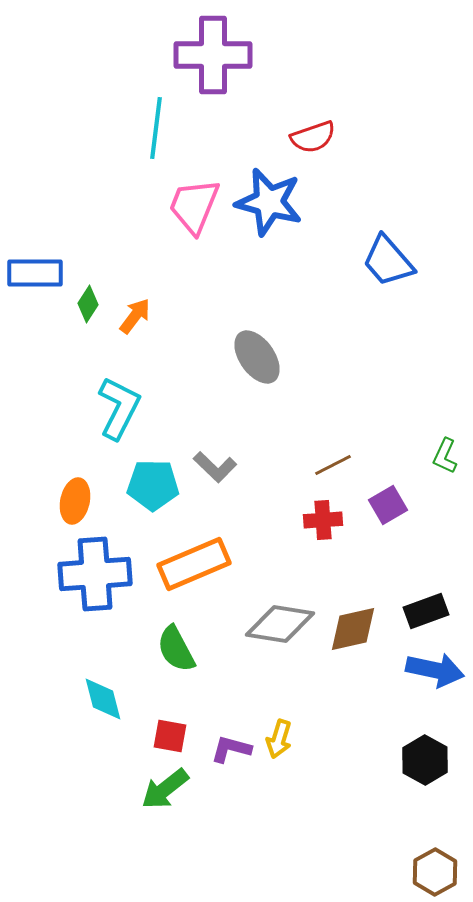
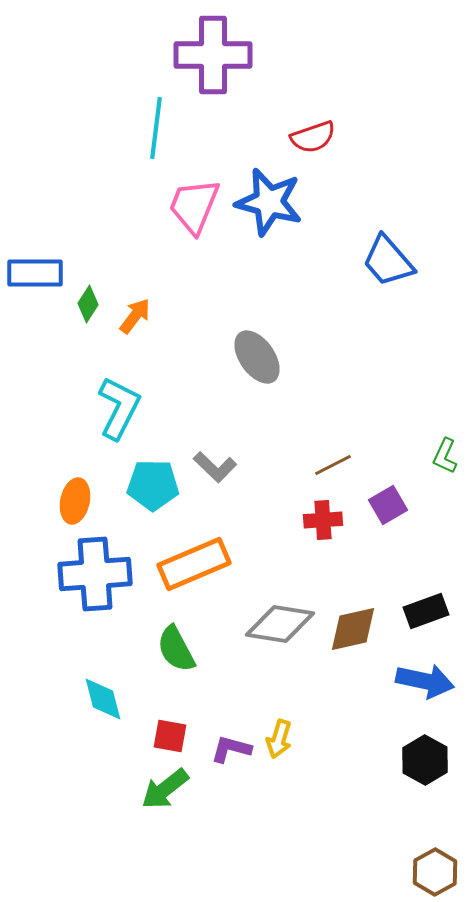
blue arrow: moved 10 px left, 11 px down
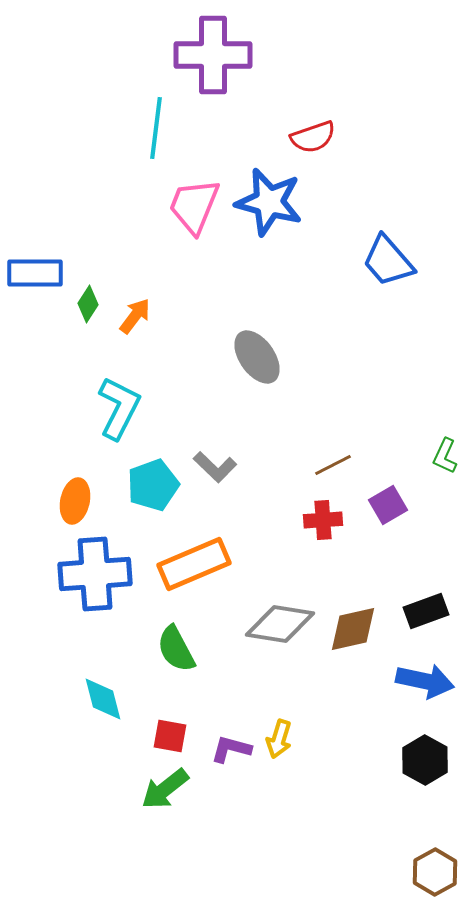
cyan pentagon: rotated 21 degrees counterclockwise
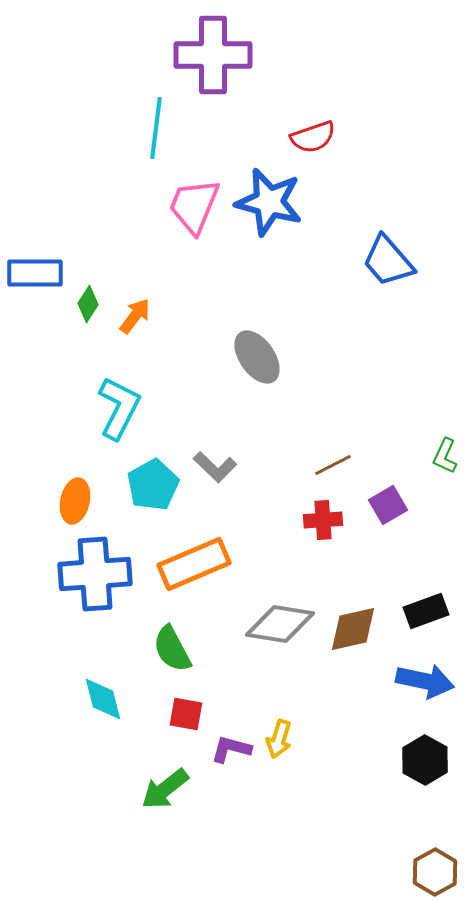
cyan pentagon: rotated 9 degrees counterclockwise
green semicircle: moved 4 px left
red square: moved 16 px right, 22 px up
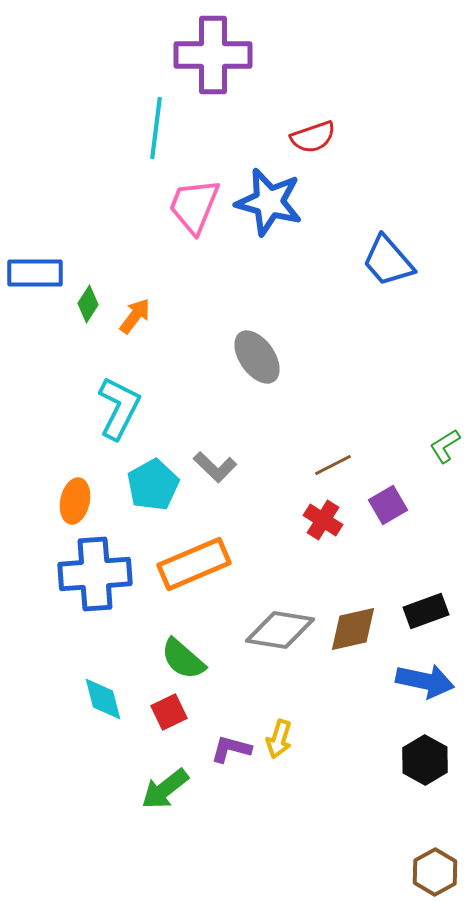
green L-shape: moved 10 px up; rotated 33 degrees clockwise
red cross: rotated 36 degrees clockwise
gray diamond: moved 6 px down
green semicircle: moved 11 px right, 10 px down; rotated 21 degrees counterclockwise
red square: moved 17 px left, 2 px up; rotated 36 degrees counterclockwise
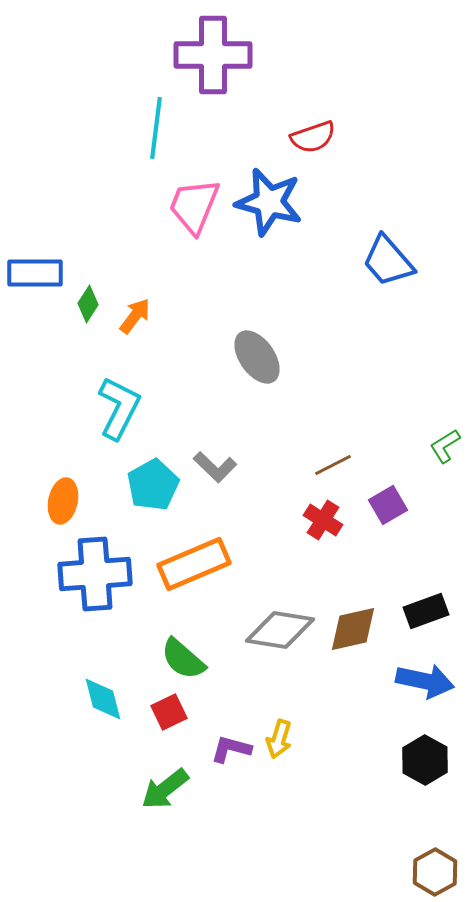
orange ellipse: moved 12 px left
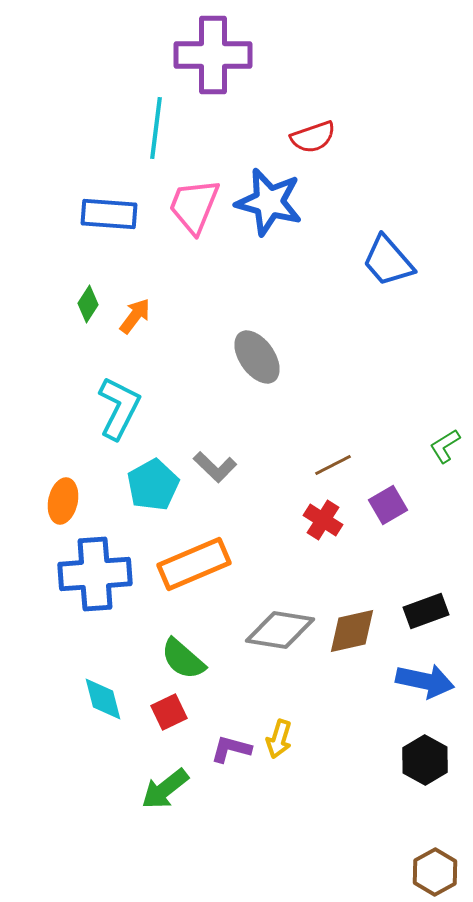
blue rectangle: moved 74 px right, 59 px up; rotated 4 degrees clockwise
brown diamond: moved 1 px left, 2 px down
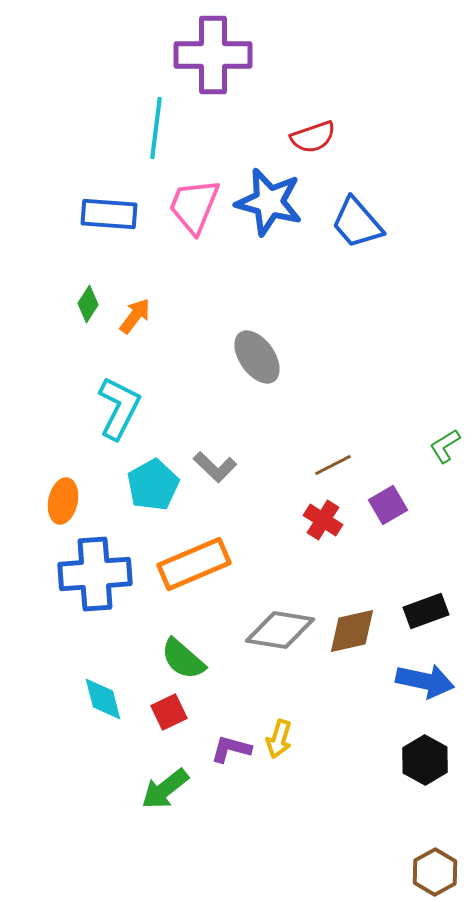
blue trapezoid: moved 31 px left, 38 px up
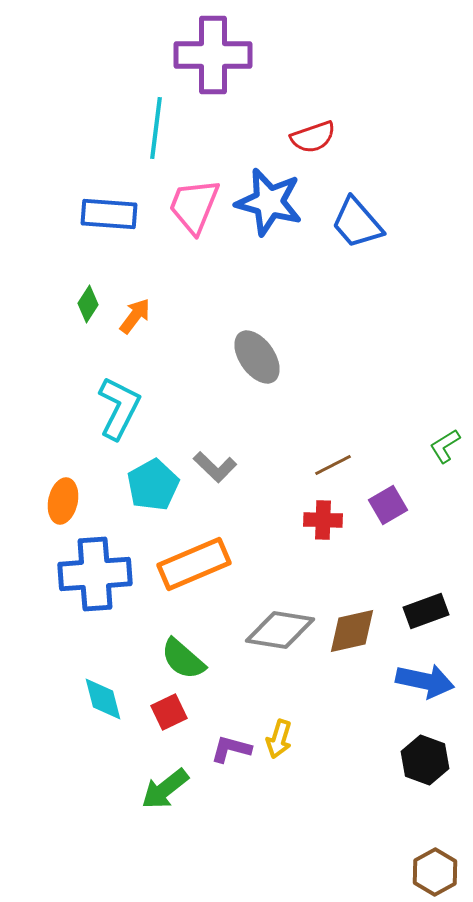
red cross: rotated 30 degrees counterclockwise
black hexagon: rotated 9 degrees counterclockwise
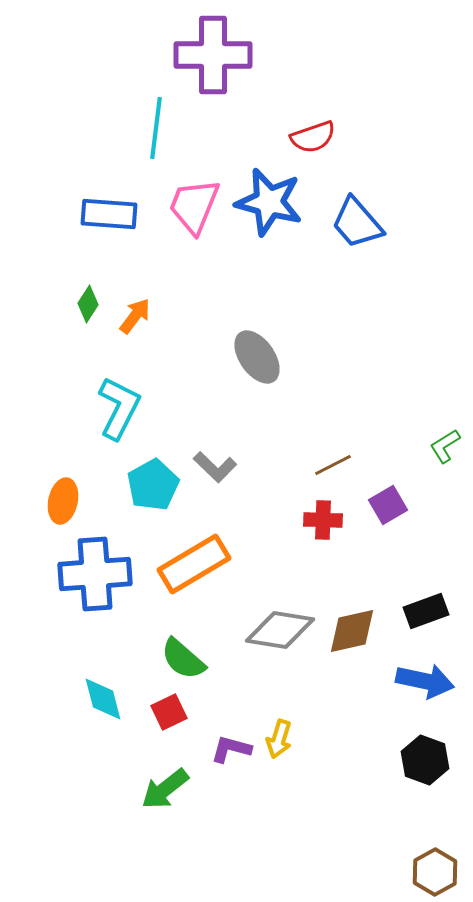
orange rectangle: rotated 8 degrees counterclockwise
